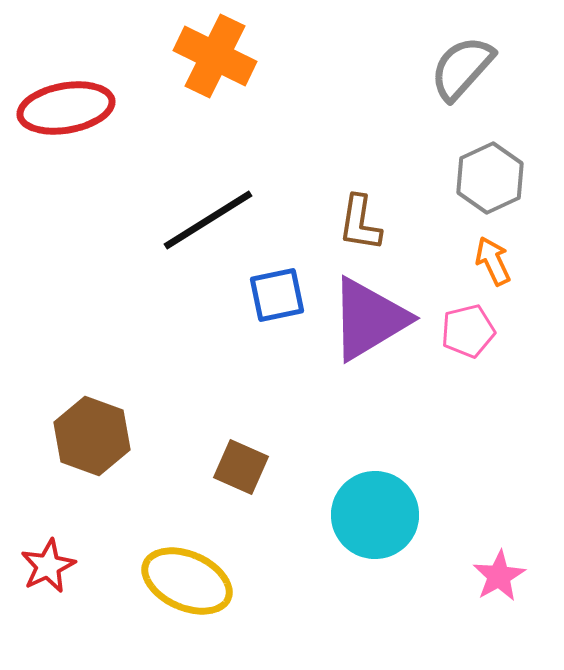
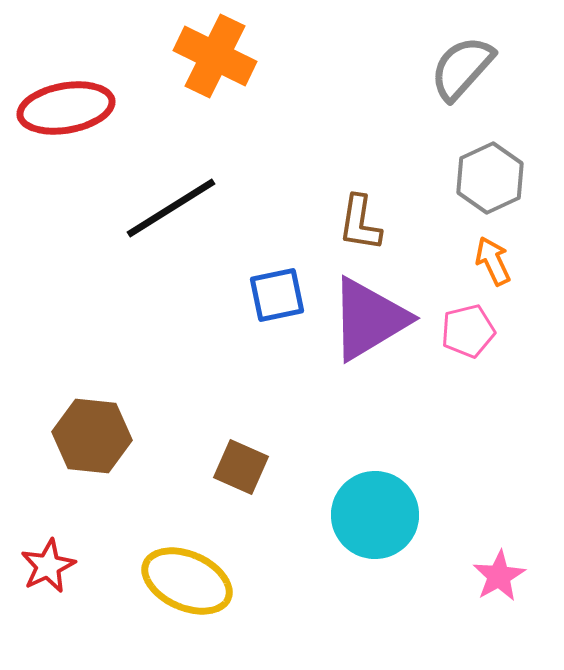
black line: moved 37 px left, 12 px up
brown hexagon: rotated 14 degrees counterclockwise
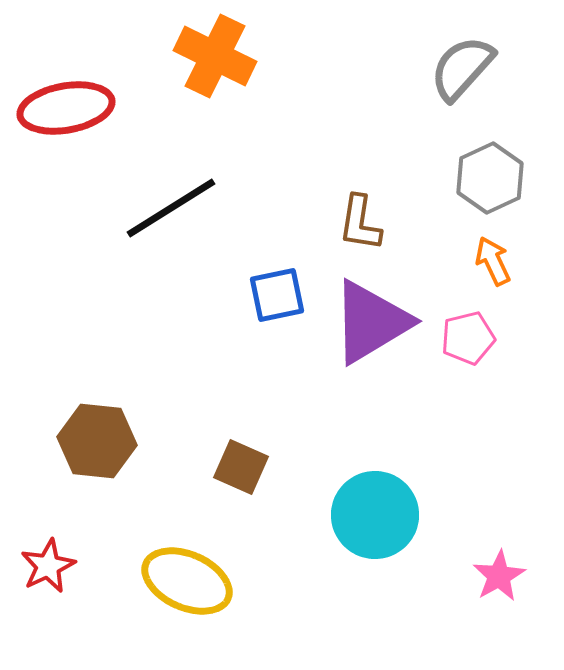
purple triangle: moved 2 px right, 3 px down
pink pentagon: moved 7 px down
brown hexagon: moved 5 px right, 5 px down
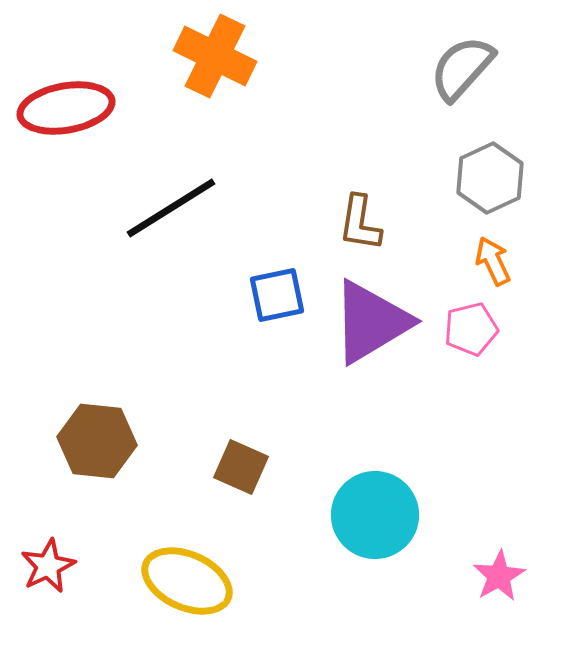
pink pentagon: moved 3 px right, 9 px up
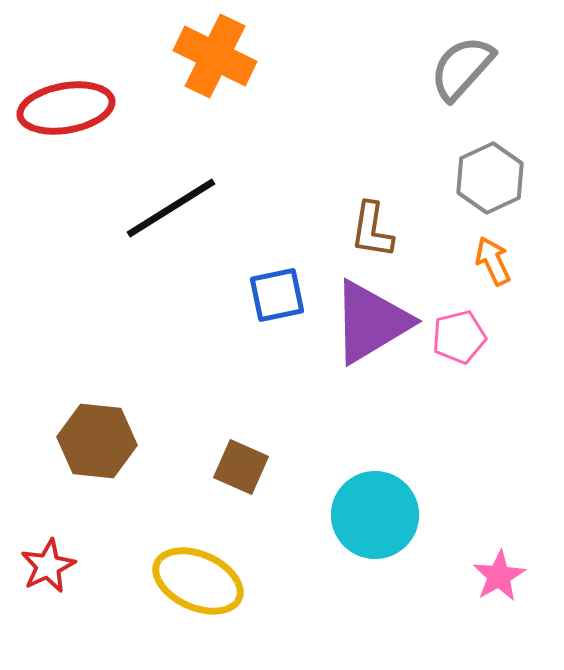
brown L-shape: moved 12 px right, 7 px down
pink pentagon: moved 12 px left, 8 px down
yellow ellipse: moved 11 px right
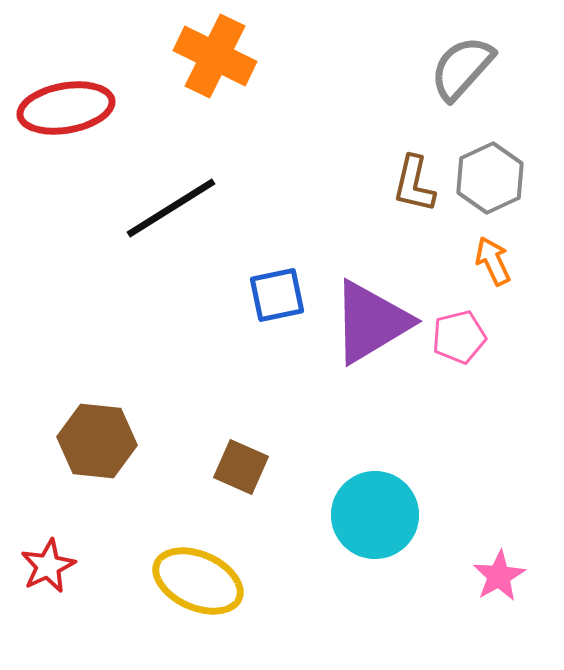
brown L-shape: moved 42 px right, 46 px up; rotated 4 degrees clockwise
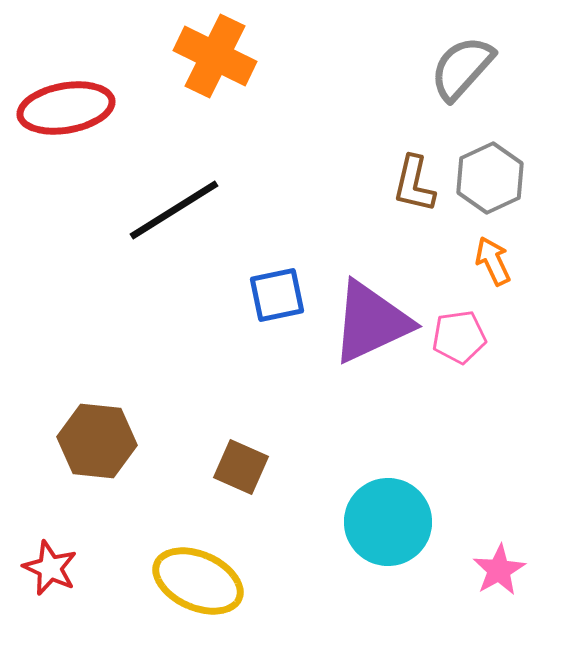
black line: moved 3 px right, 2 px down
purple triangle: rotated 6 degrees clockwise
pink pentagon: rotated 6 degrees clockwise
cyan circle: moved 13 px right, 7 px down
red star: moved 2 px right, 2 px down; rotated 22 degrees counterclockwise
pink star: moved 6 px up
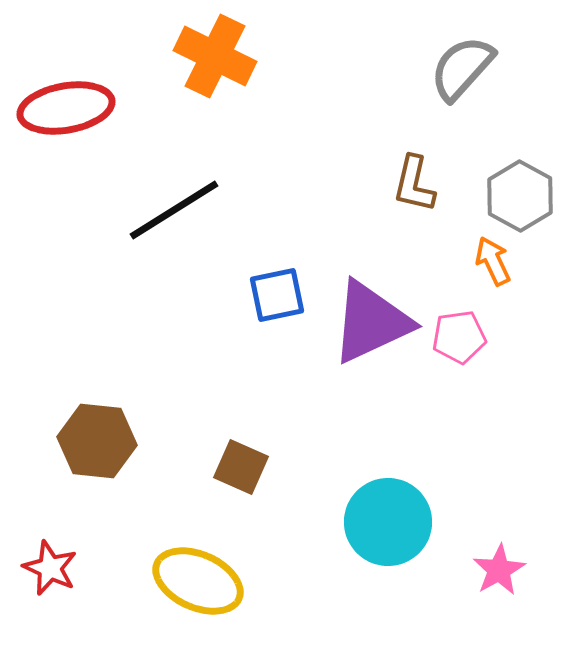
gray hexagon: moved 30 px right, 18 px down; rotated 6 degrees counterclockwise
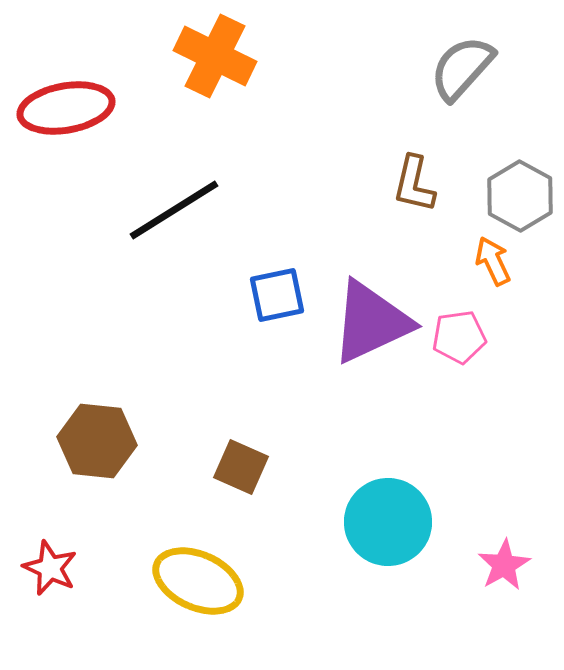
pink star: moved 5 px right, 5 px up
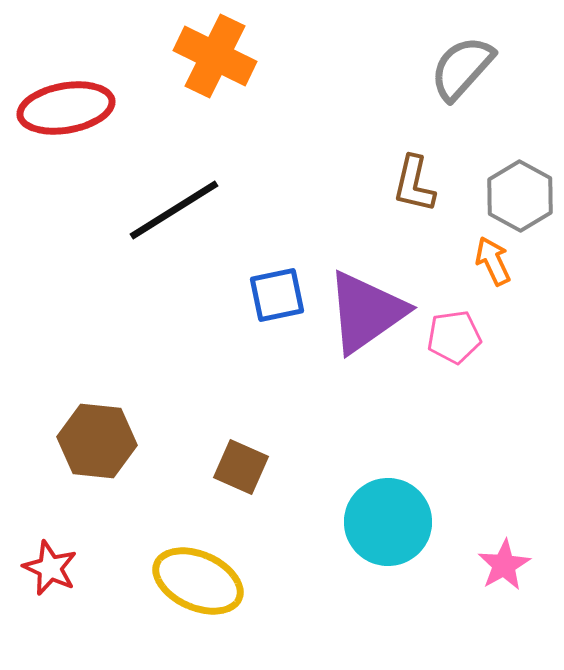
purple triangle: moved 5 px left, 10 px up; rotated 10 degrees counterclockwise
pink pentagon: moved 5 px left
